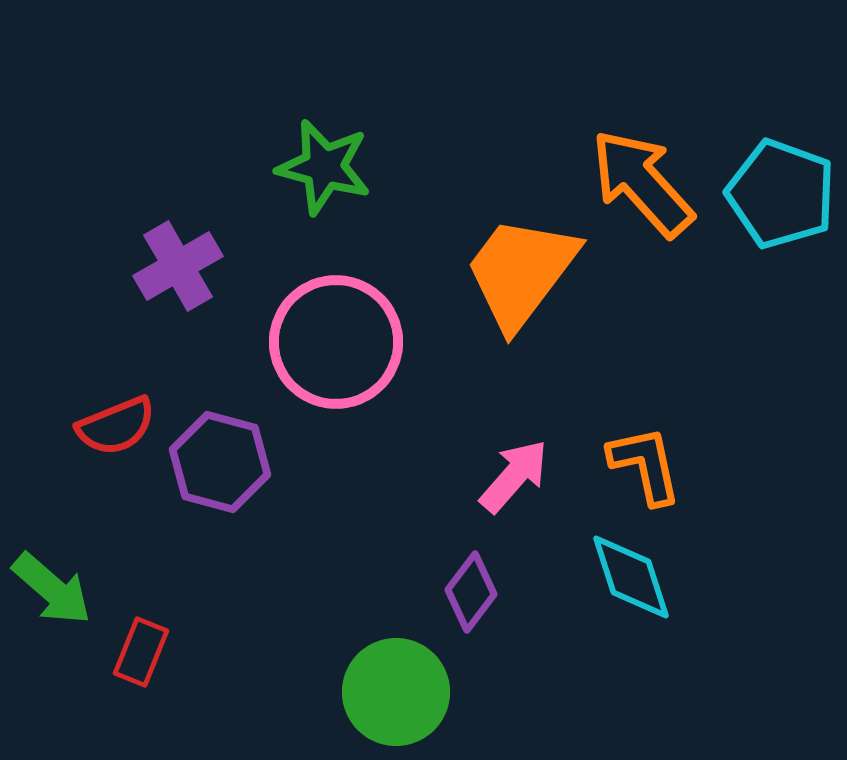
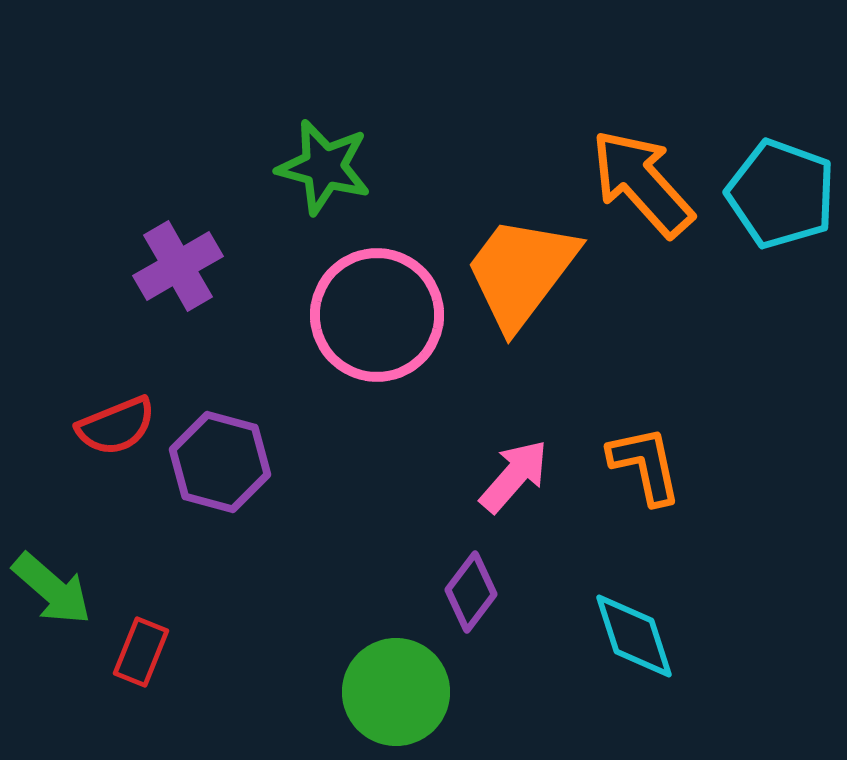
pink circle: moved 41 px right, 27 px up
cyan diamond: moved 3 px right, 59 px down
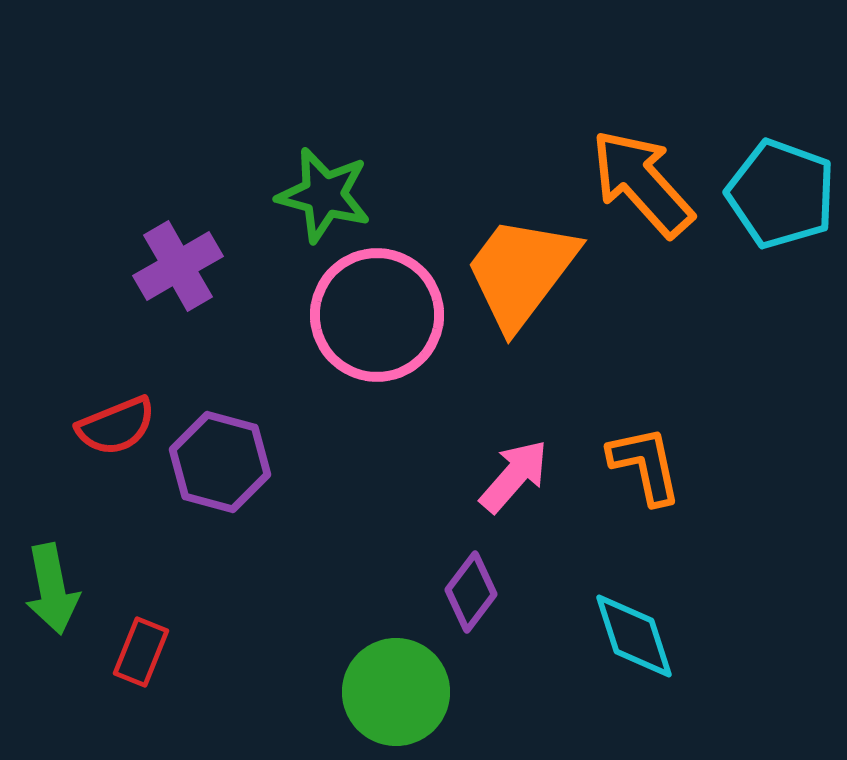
green star: moved 28 px down
green arrow: rotated 38 degrees clockwise
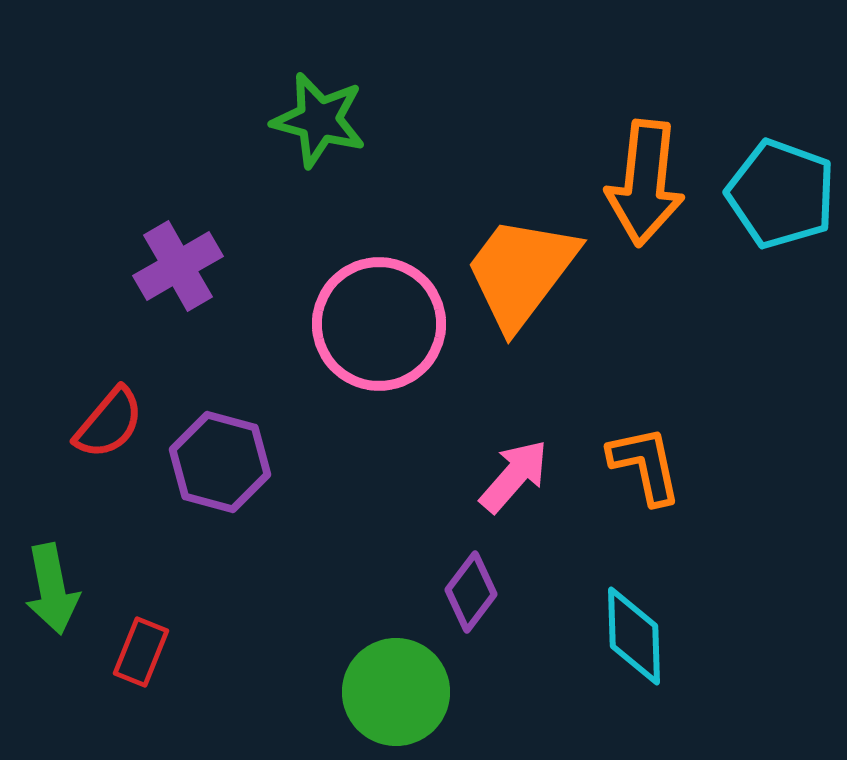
orange arrow: moved 3 px right; rotated 132 degrees counterclockwise
green star: moved 5 px left, 75 px up
pink circle: moved 2 px right, 9 px down
red semicircle: moved 7 px left, 3 px up; rotated 28 degrees counterclockwise
cyan diamond: rotated 16 degrees clockwise
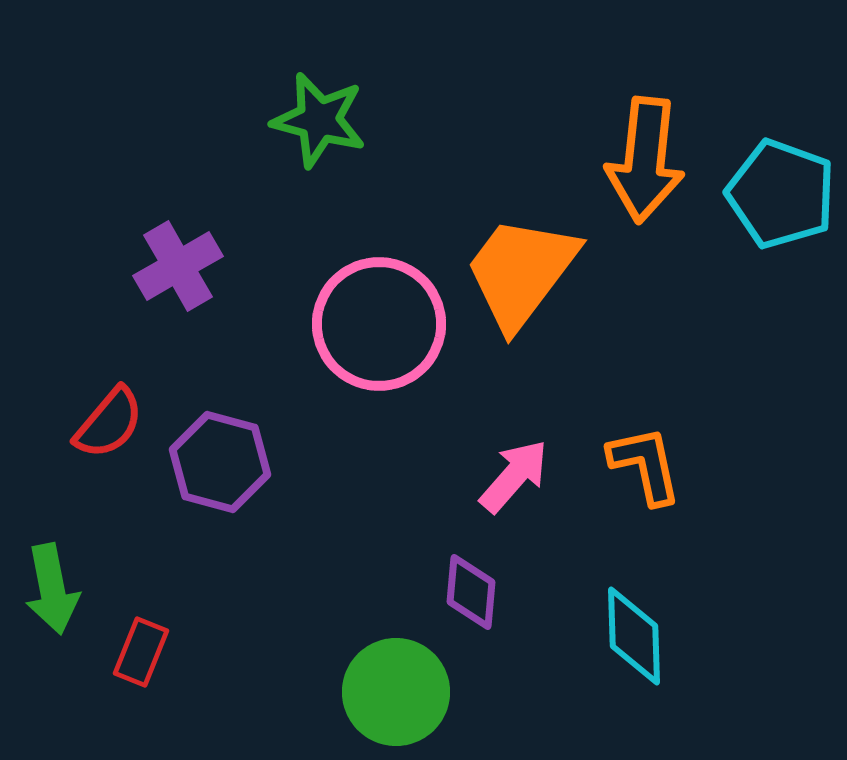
orange arrow: moved 23 px up
purple diamond: rotated 32 degrees counterclockwise
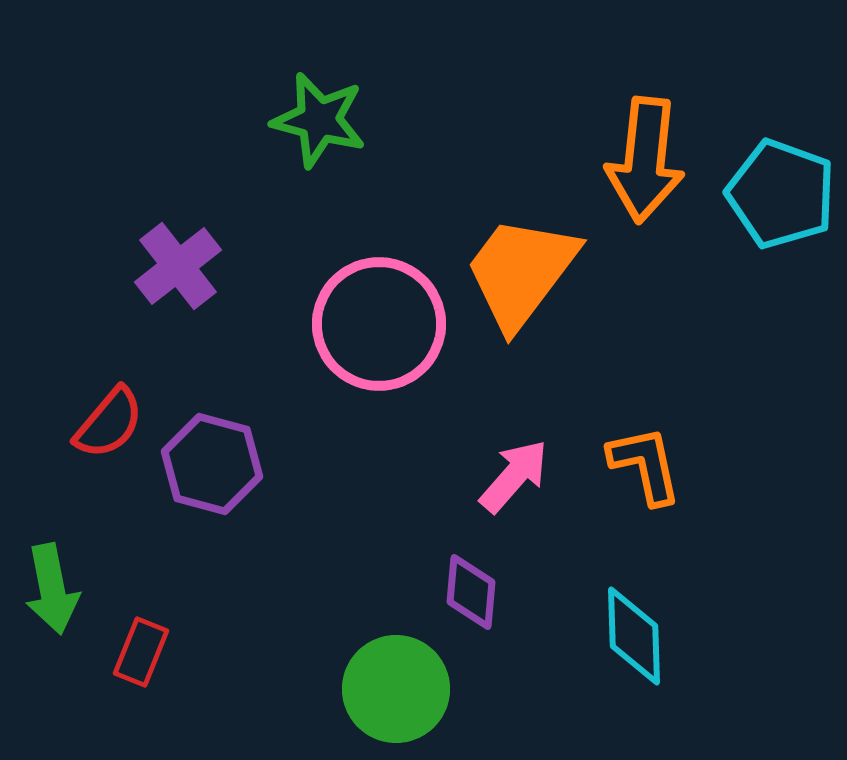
purple cross: rotated 8 degrees counterclockwise
purple hexagon: moved 8 px left, 2 px down
green circle: moved 3 px up
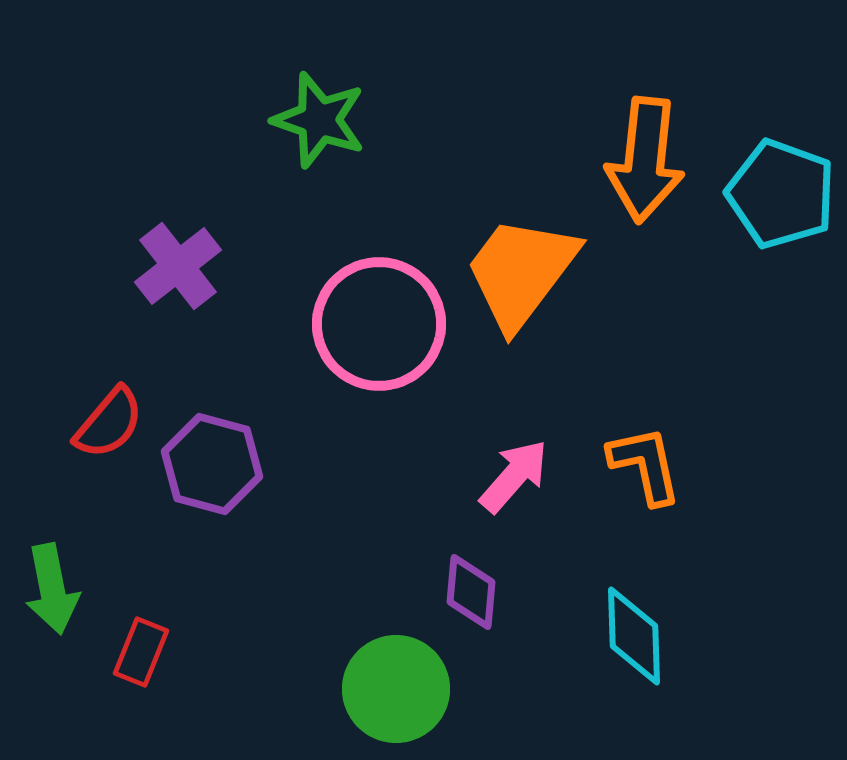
green star: rotated 4 degrees clockwise
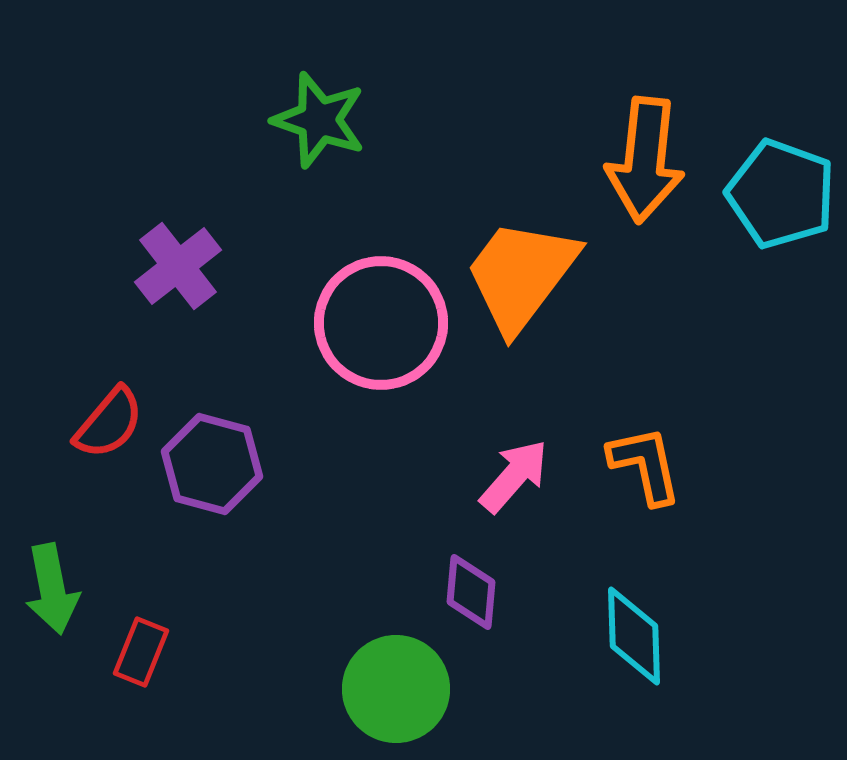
orange trapezoid: moved 3 px down
pink circle: moved 2 px right, 1 px up
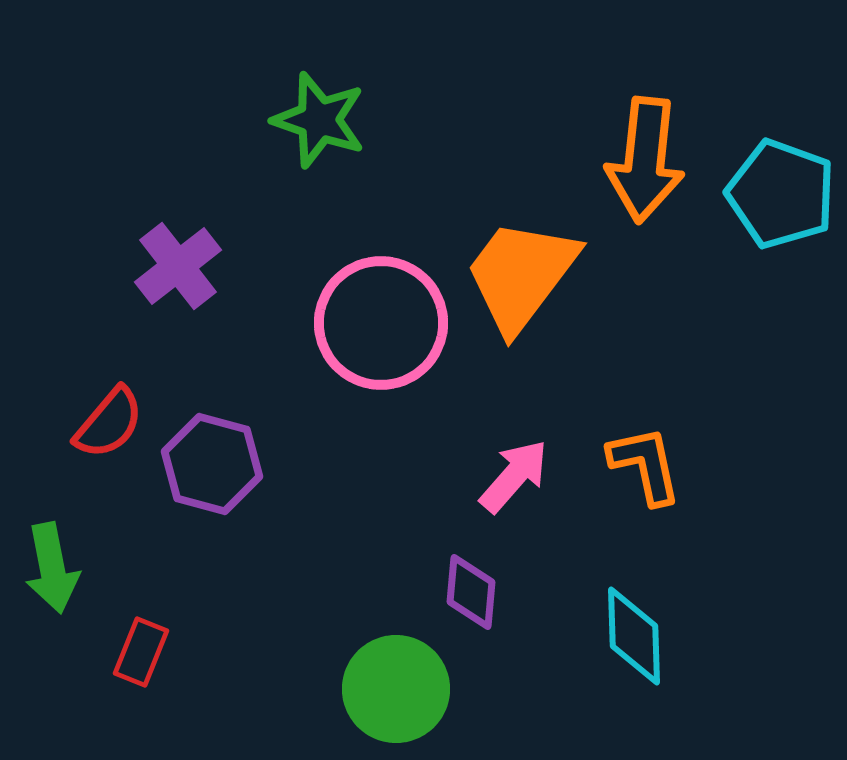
green arrow: moved 21 px up
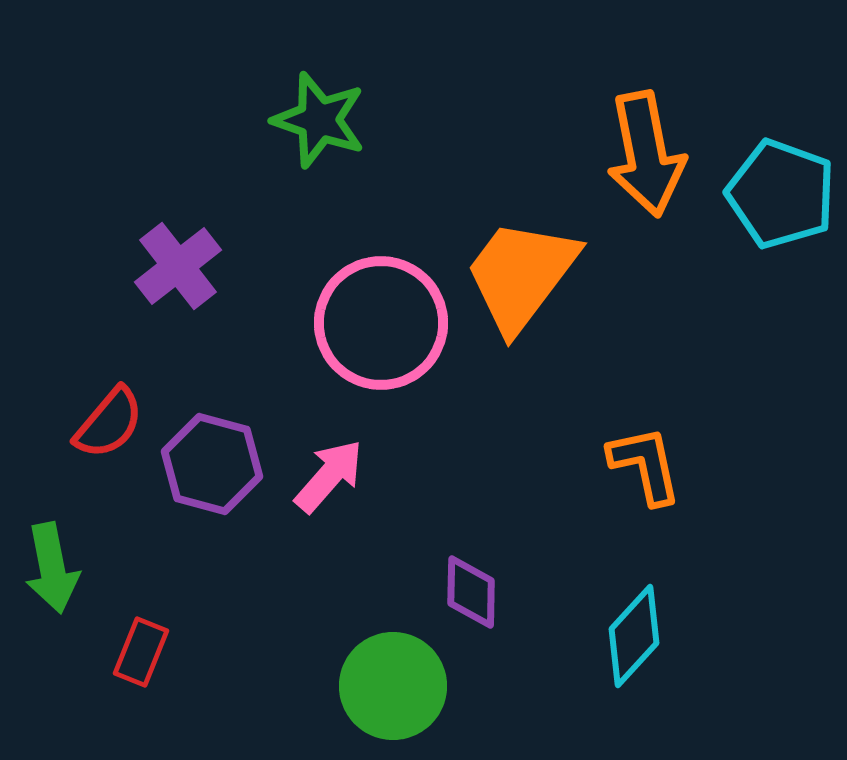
orange arrow: moved 1 px right, 6 px up; rotated 17 degrees counterclockwise
pink arrow: moved 185 px left
purple diamond: rotated 4 degrees counterclockwise
cyan diamond: rotated 44 degrees clockwise
green circle: moved 3 px left, 3 px up
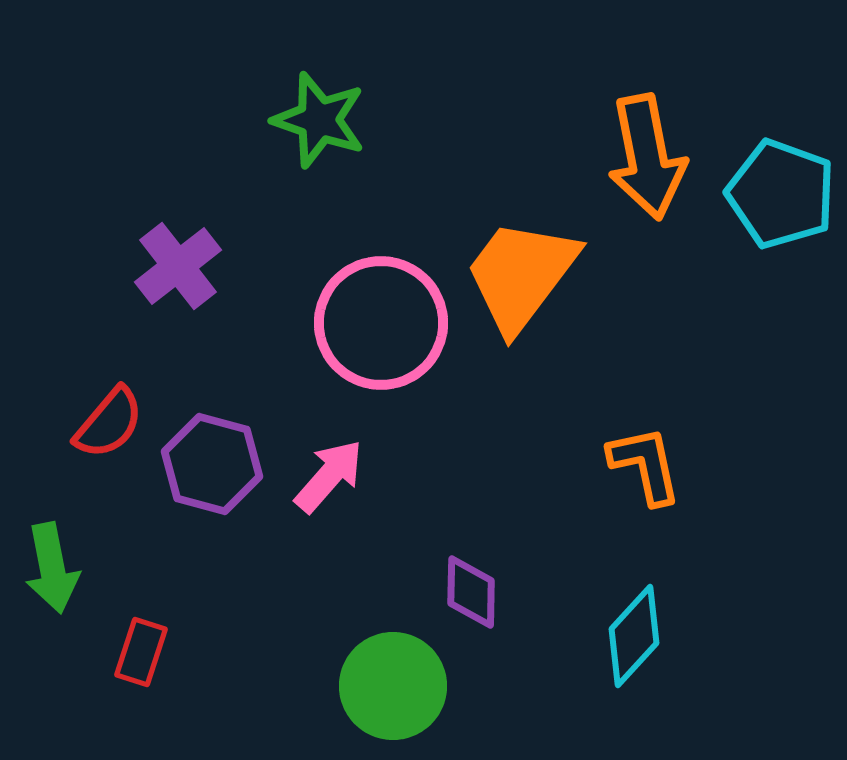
orange arrow: moved 1 px right, 3 px down
red rectangle: rotated 4 degrees counterclockwise
